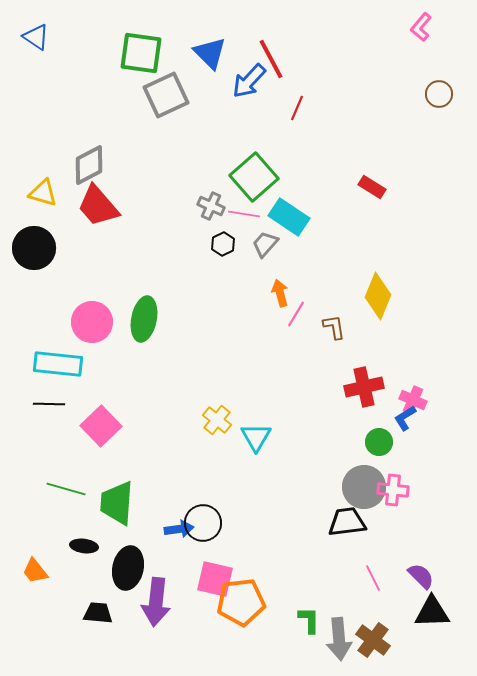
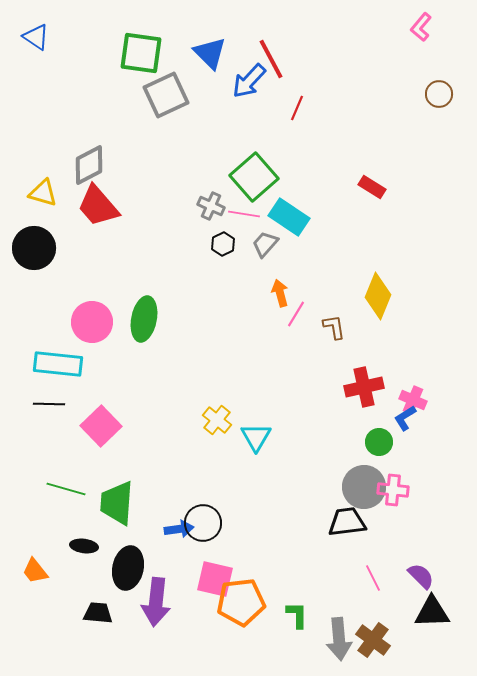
green L-shape at (309, 620): moved 12 px left, 5 px up
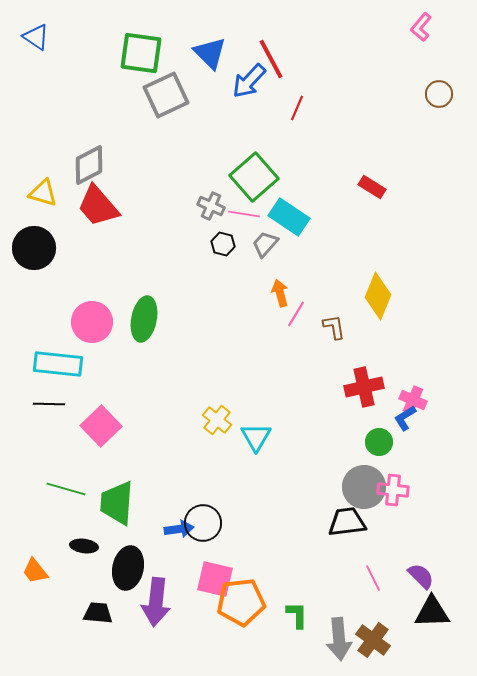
black hexagon at (223, 244): rotated 20 degrees counterclockwise
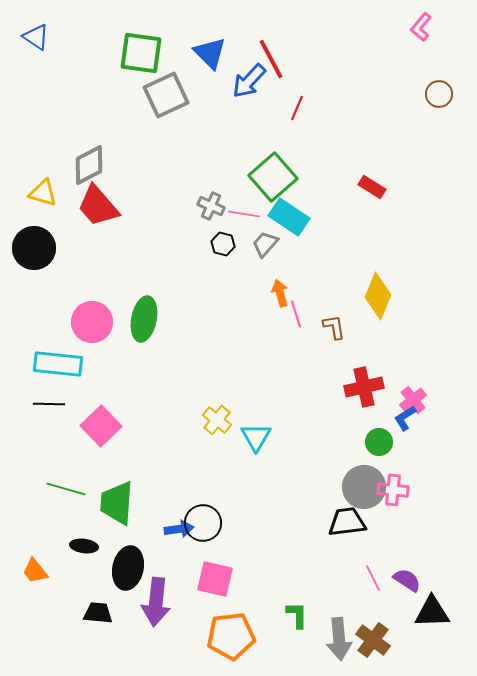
green square at (254, 177): moved 19 px right
pink line at (296, 314): rotated 48 degrees counterclockwise
pink cross at (413, 400): rotated 28 degrees clockwise
purple semicircle at (421, 576): moved 14 px left, 4 px down; rotated 12 degrees counterclockwise
orange pentagon at (241, 602): moved 10 px left, 34 px down
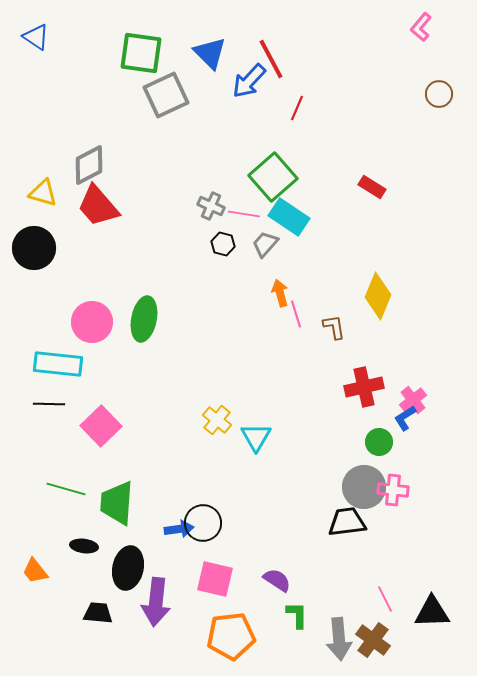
pink line at (373, 578): moved 12 px right, 21 px down
purple semicircle at (407, 580): moved 130 px left
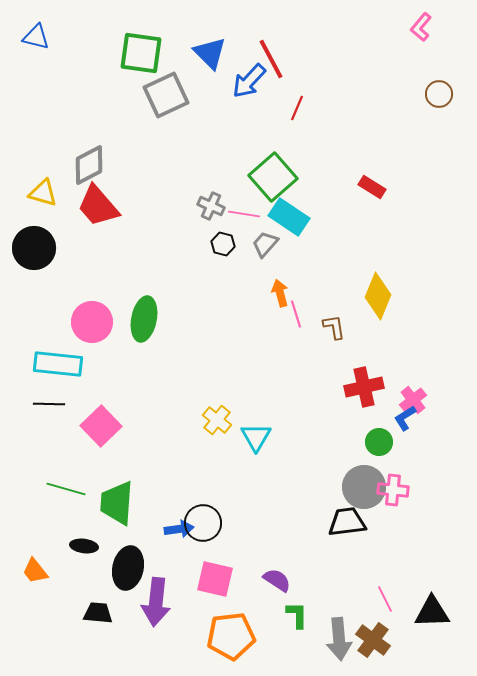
blue triangle at (36, 37): rotated 20 degrees counterclockwise
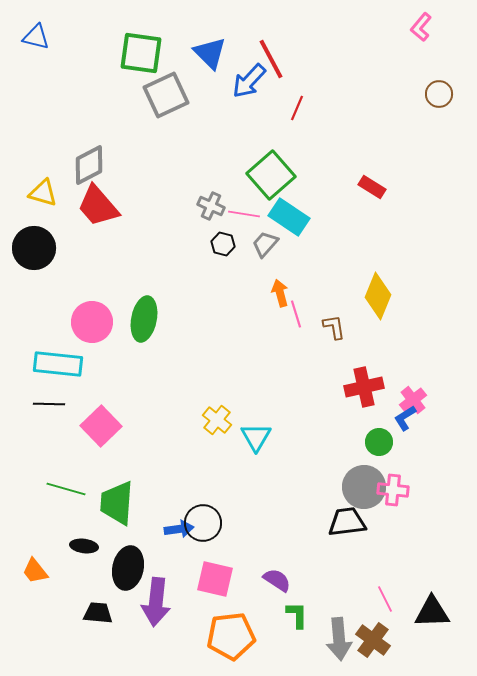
green square at (273, 177): moved 2 px left, 2 px up
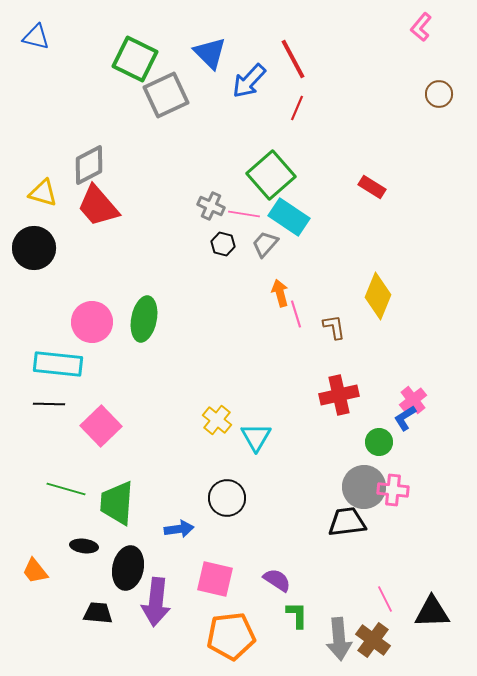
green square at (141, 53): moved 6 px left, 6 px down; rotated 18 degrees clockwise
red line at (271, 59): moved 22 px right
red cross at (364, 387): moved 25 px left, 8 px down
black circle at (203, 523): moved 24 px right, 25 px up
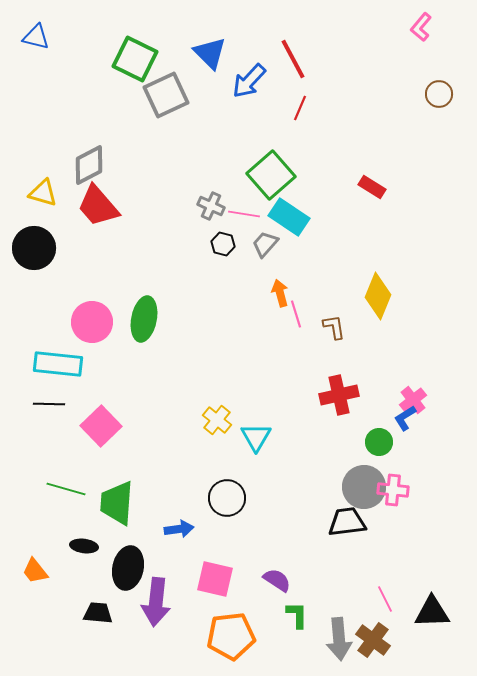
red line at (297, 108): moved 3 px right
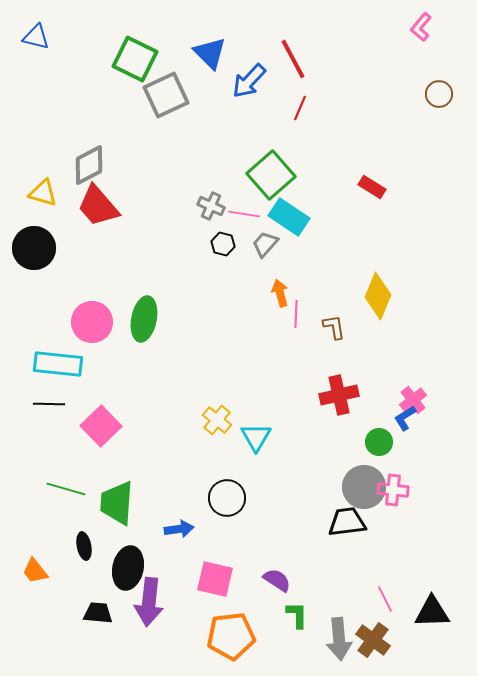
pink line at (296, 314): rotated 20 degrees clockwise
black ellipse at (84, 546): rotated 72 degrees clockwise
purple arrow at (156, 602): moved 7 px left
